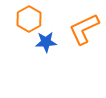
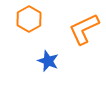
blue star: moved 2 px right, 19 px down; rotated 25 degrees clockwise
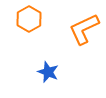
blue star: moved 11 px down
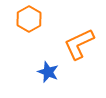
orange L-shape: moved 5 px left, 15 px down
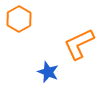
orange hexagon: moved 10 px left
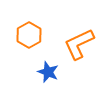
orange hexagon: moved 10 px right, 16 px down
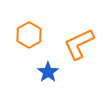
blue star: rotated 15 degrees clockwise
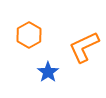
orange L-shape: moved 5 px right, 3 px down
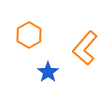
orange L-shape: moved 1 px right, 1 px down; rotated 24 degrees counterclockwise
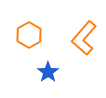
orange L-shape: moved 1 px left, 10 px up
